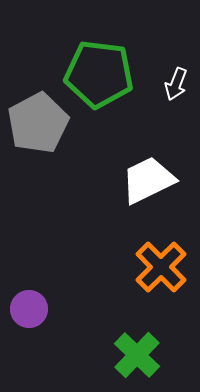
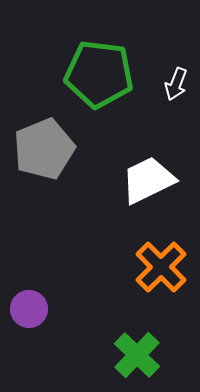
gray pentagon: moved 6 px right, 26 px down; rotated 6 degrees clockwise
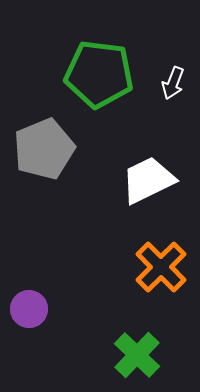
white arrow: moved 3 px left, 1 px up
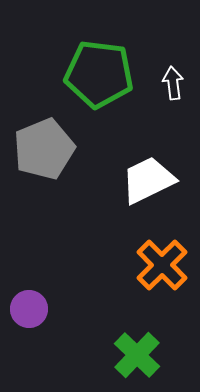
white arrow: rotated 152 degrees clockwise
orange cross: moved 1 px right, 2 px up
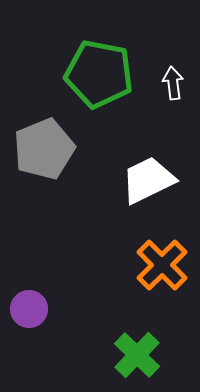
green pentagon: rotated 4 degrees clockwise
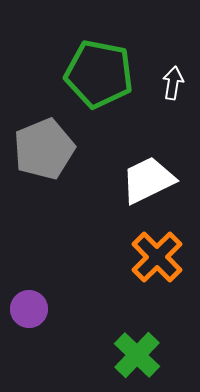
white arrow: rotated 16 degrees clockwise
orange cross: moved 5 px left, 8 px up
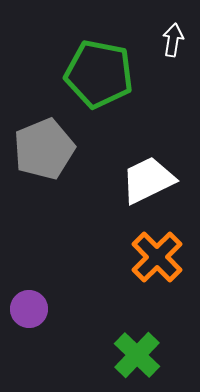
white arrow: moved 43 px up
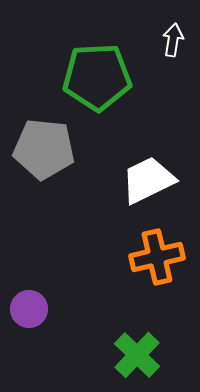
green pentagon: moved 2 px left, 3 px down; rotated 14 degrees counterclockwise
gray pentagon: rotated 28 degrees clockwise
orange cross: rotated 32 degrees clockwise
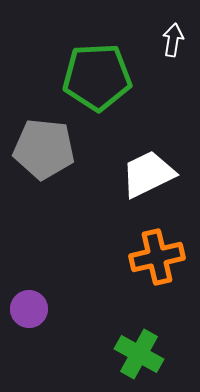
white trapezoid: moved 6 px up
green cross: moved 2 px right, 1 px up; rotated 15 degrees counterclockwise
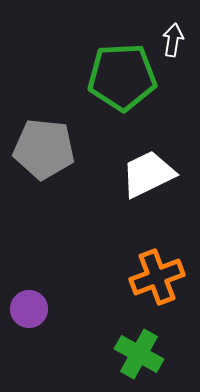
green pentagon: moved 25 px right
orange cross: moved 20 px down; rotated 8 degrees counterclockwise
